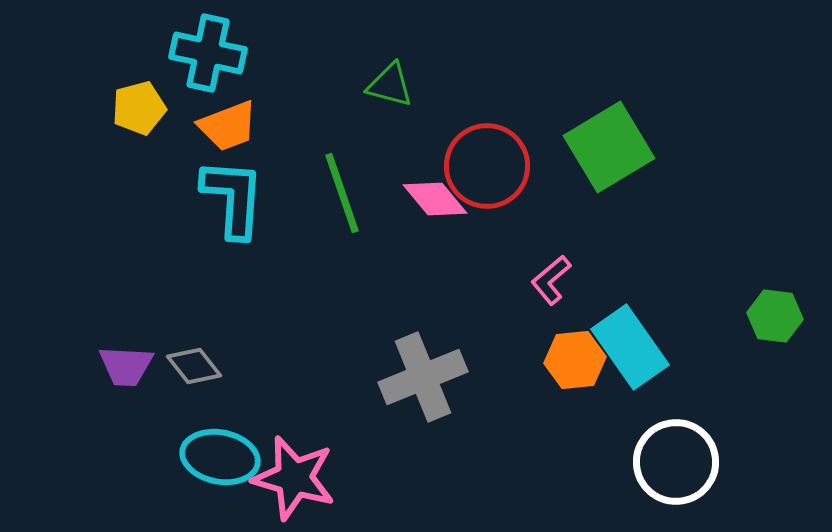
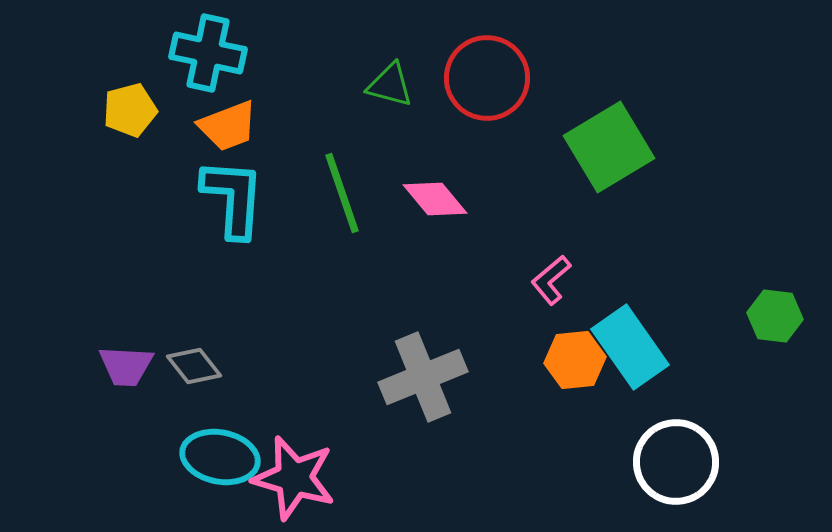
yellow pentagon: moved 9 px left, 2 px down
red circle: moved 88 px up
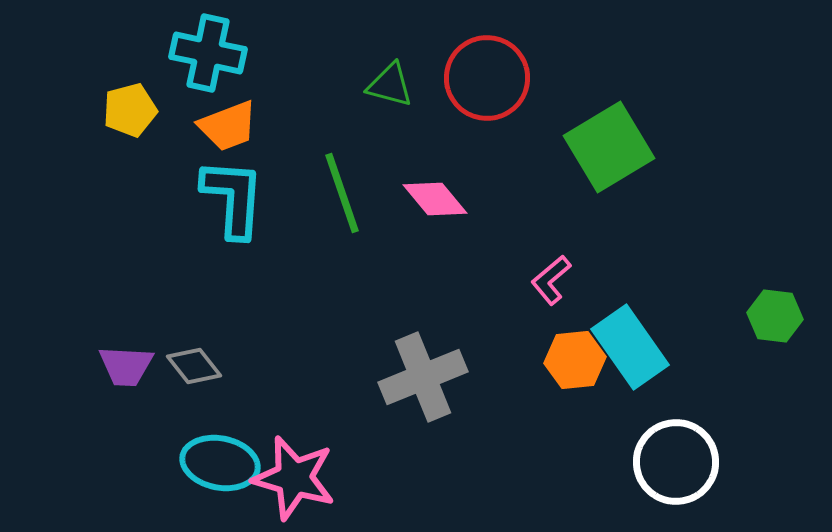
cyan ellipse: moved 6 px down
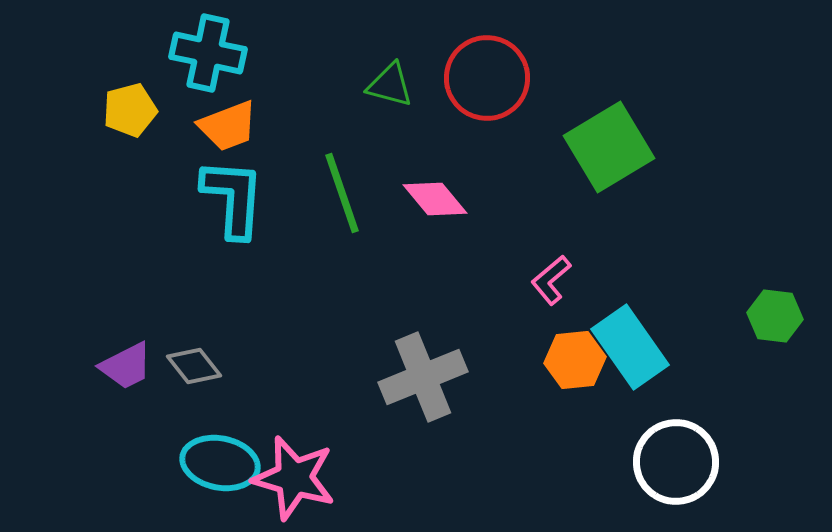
purple trapezoid: rotated 30 degrees counterclockwise
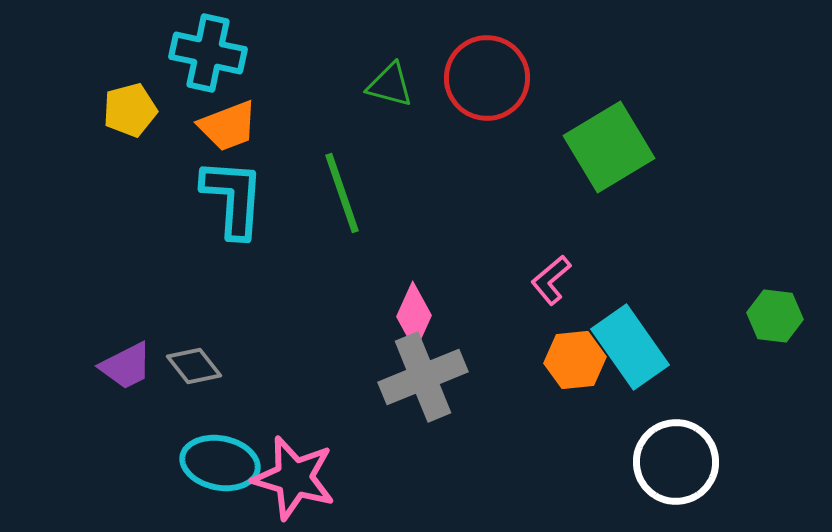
pink diamond: moved 21 px left, 117 px down; rotated 64 degrees clockwise
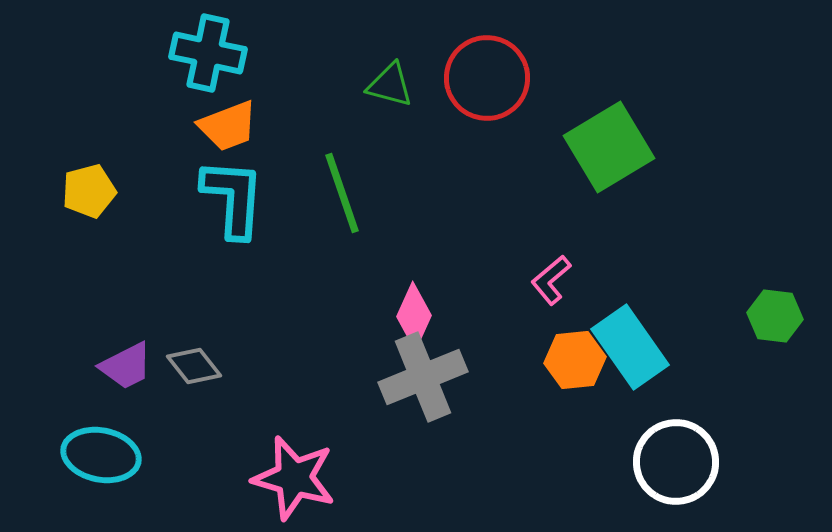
yellow pentagon: moved 41 px left, 81 px down
cyan ellipse: moved 119 px left, 8 px up
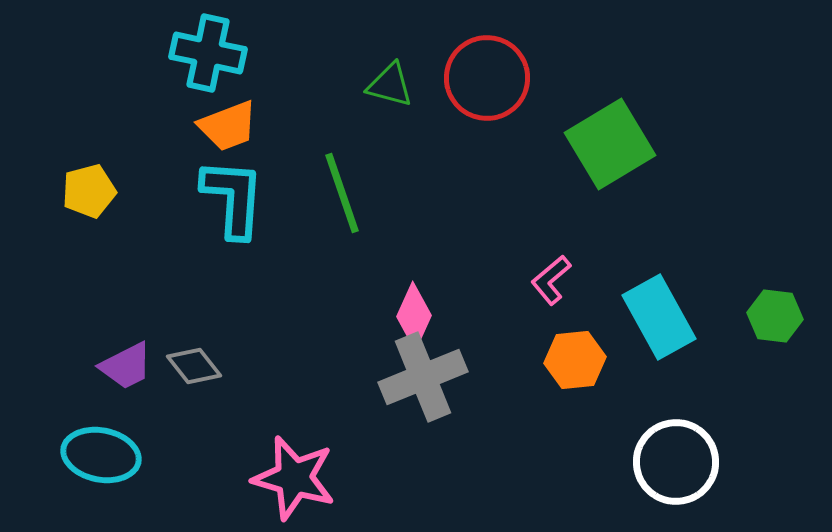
green square: moved 1 px right, 3 px up
cyan rectangle: moved 29 px right, 30 px up; rotated 6 degrees clockwise
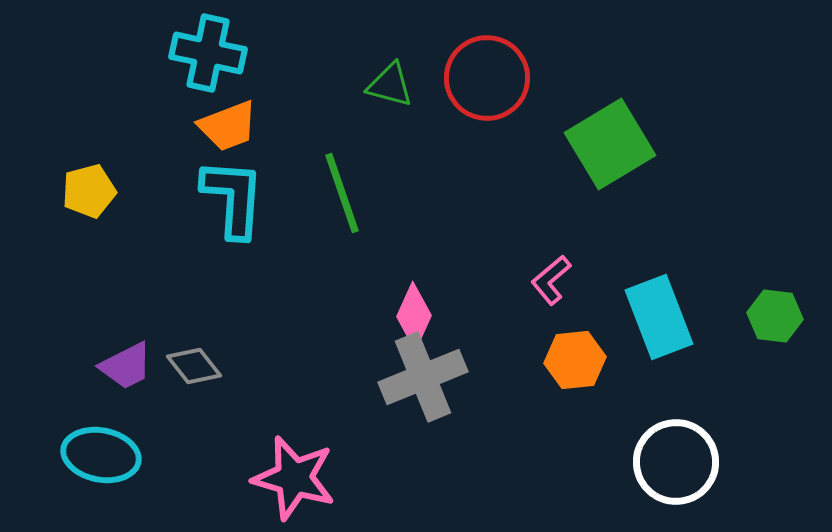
cyan rectangle: rotated 8 degrees clockwise
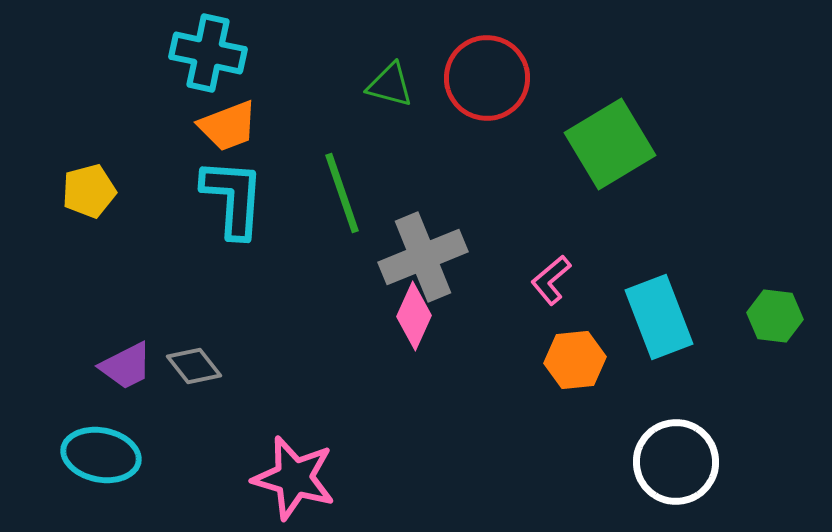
gray cross: moved 120 px up
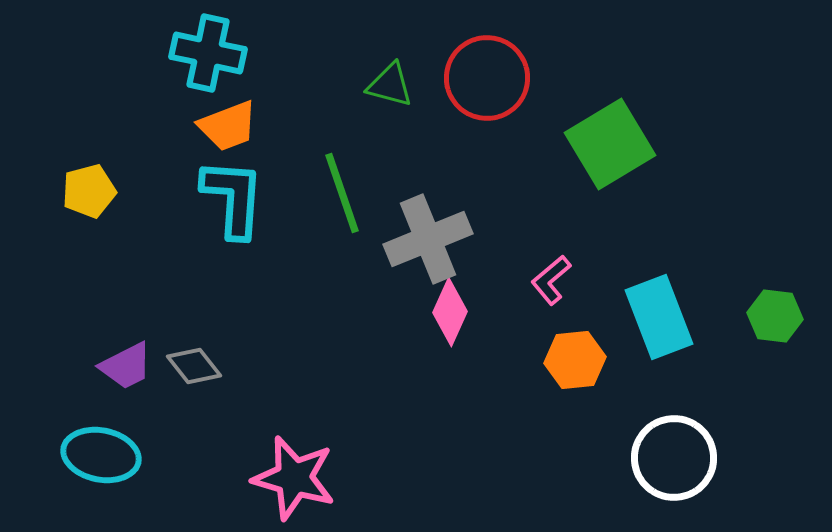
gray cross: moved 5 px right, 18 px up
pink diamond: moved 36 px right, 4 px up
white circle: moved 2 px left, 4 px up
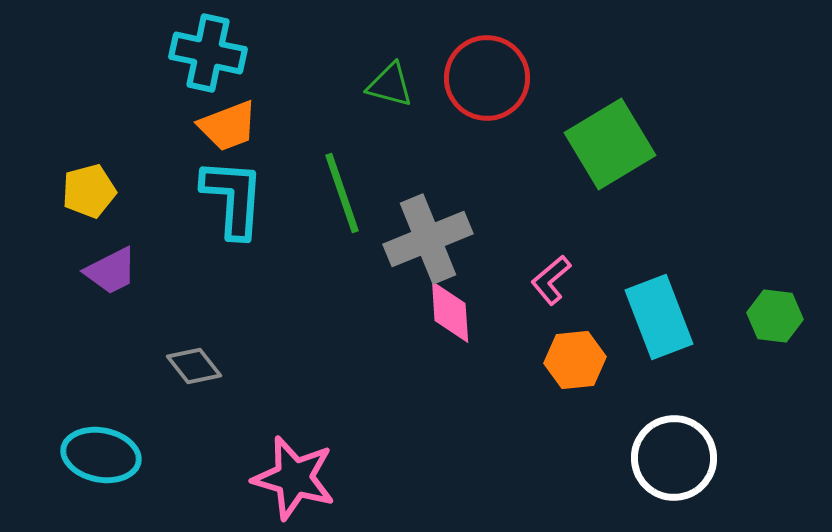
pink diamond: rotated 28 degrees counterclockwise
purple trapezoid: moved 15 px left, 95 px up
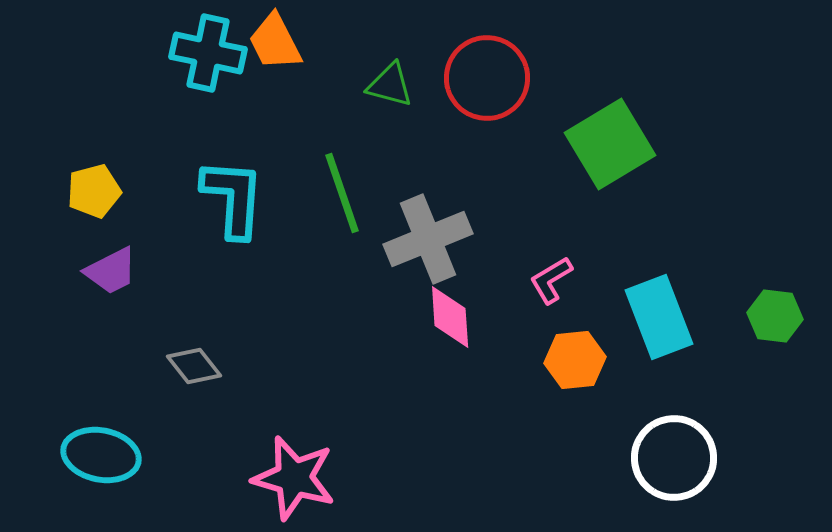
orange trapezoid: moved 47 px right, 84 px up; rotated 84 degrees clockwise
yellow pentagon: moved 5 px right
pink L-shape: rotated 9 degrees clockwise
pink diamond: moved 5 px down
